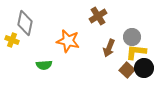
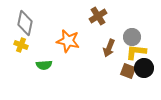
yellow cross: moved 9 px right, 5 px down
brown square: moved 1 px right, 1 px down; rotated 21 degrees counterclockwise
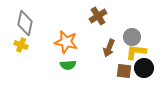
orange star: moved 2 px left, 1 px down
green semicircle: moved 24 px right
brown square: moved 4 px left; rotated 14 degrees counterclockwise
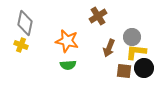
orange star: moved 1 px right, 1 px up
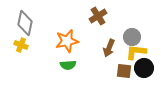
orange star: rotated 25 degrees counterclockwise
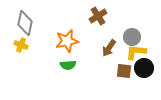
brown arrow: rotated 12 degrees clockwise
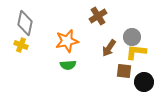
black circle: moved 14 px down
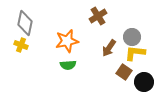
yellow L-shape: moved 1 px left, 1 px down
brown square: moved 1 px down; rotated 28 degrees clockwise
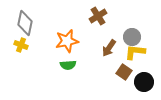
yellow L-shape: moved 1 px up
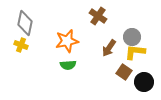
brown cross: rotated 24 degrees counterclockwise
